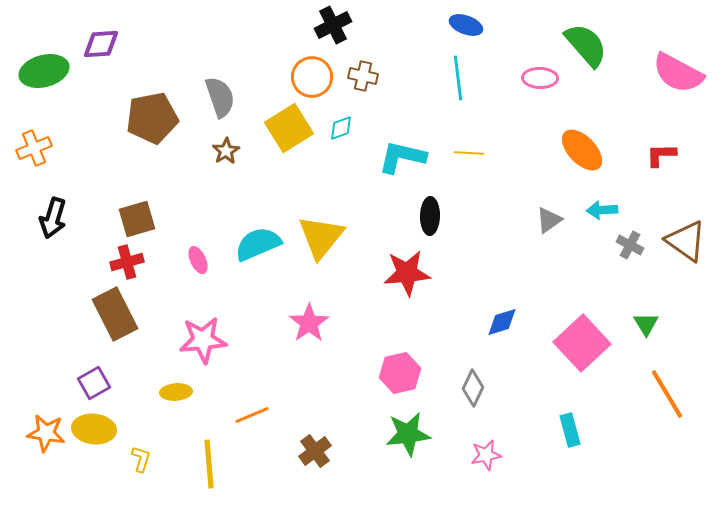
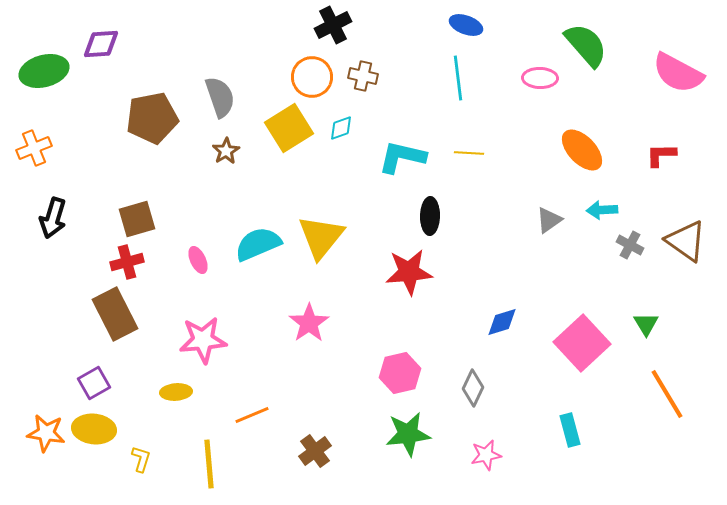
red star at (407, 273): moved 2 px right, 1 px up
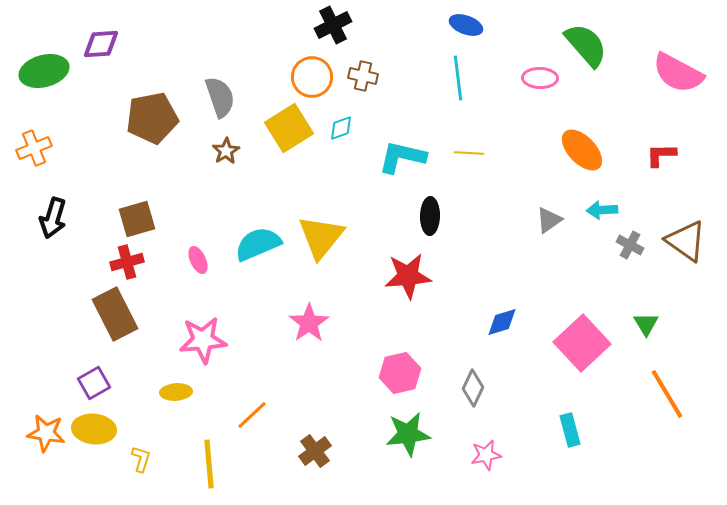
red star at (409, 272): moved 1 px left, 4 px down
orange line at (252, 415): rotated 20 degrees counterclockwise
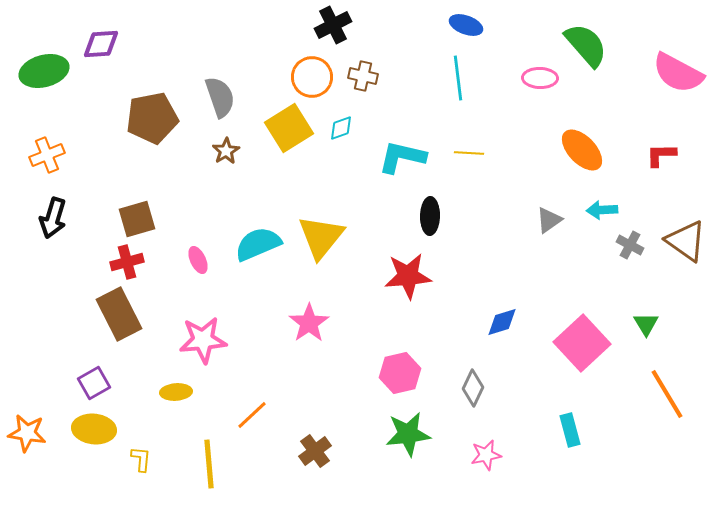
orange cross at (34, 148): moved 13 px right, 7 px down
brown rectangle at (115, 314): moved 4 px right
orange star at (46, 433): moved 19 px left
yellow L-shape at (141, 459): rotated 12 degrees counterclockwise
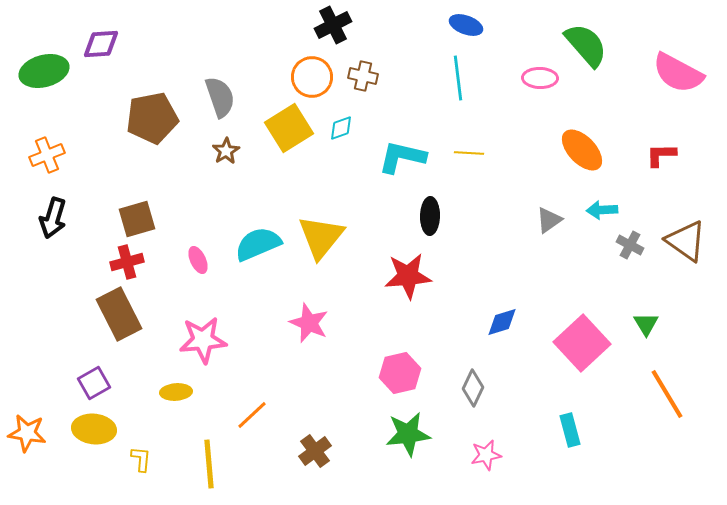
pink star at (309, 323): rotated 15 degrees counterclockwise
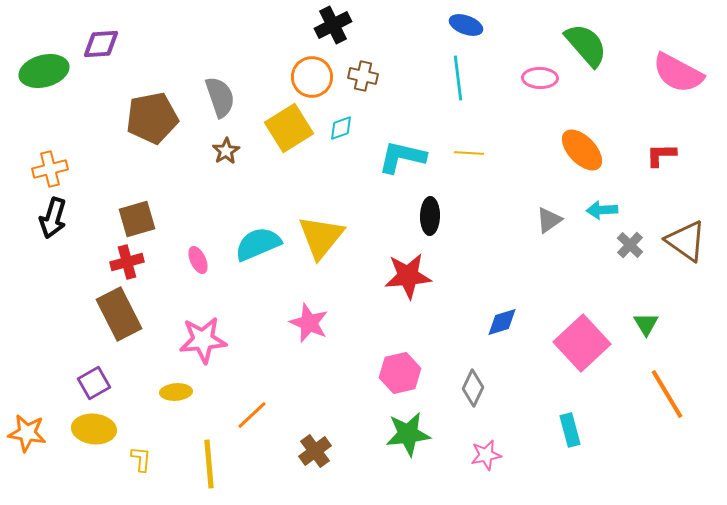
orange cross at (47, 155): moved 3 px right, 14 px down; rotated 8 degrees clockwise
gray cross at (630, 245): rotated 16 degrees clockwise
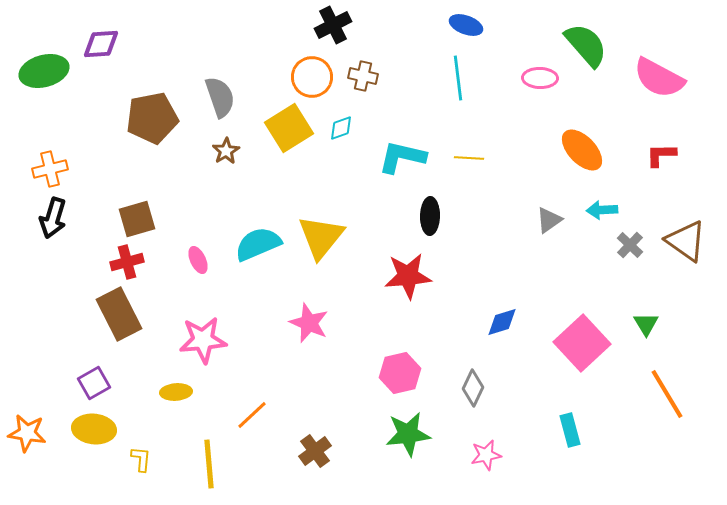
pink semicircle at (678, 73): moved 19 px left, 5 px down
yellow line at (469, 153): moved 5 px down
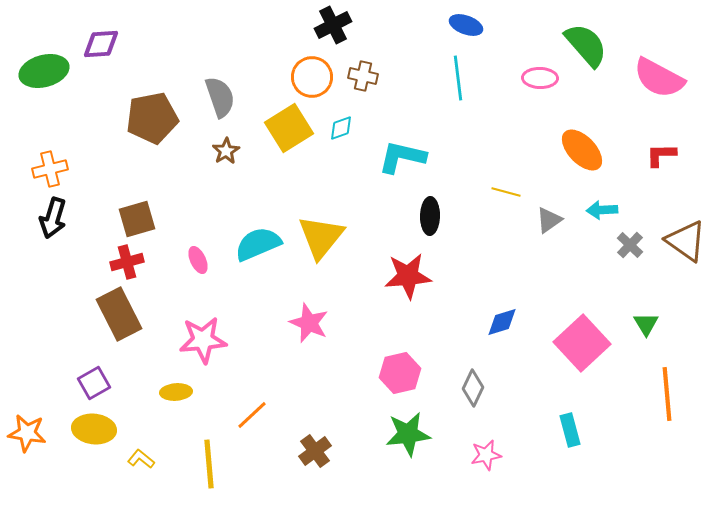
yellow line at (469, 158): moved 37 px right, 34 px down; rotated 12 degrees clockwise
orange line at (667, 394): rotated 26 degrees clockwise
yellow L-shape at (141, 459): rotated 56 degrees counterclockwise
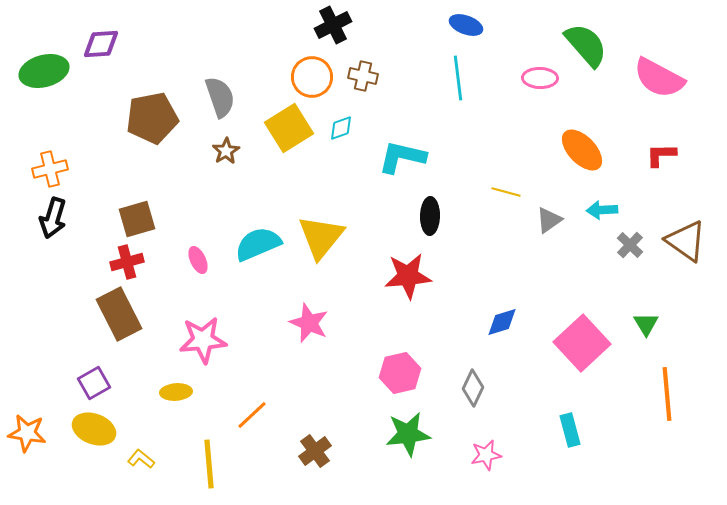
yellow ellipse at (94, 429): rotated 15 degrees clockwise
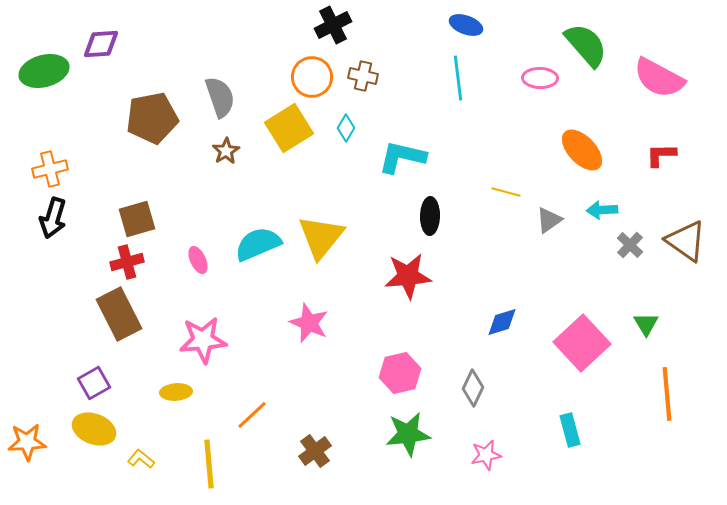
cyan diamond at (341, 128): moved 5 px right; rotated 40 degrees counterclockwise
orange star at (27, 433): moved 9 px down; rotated 12 degrees counterclockwise
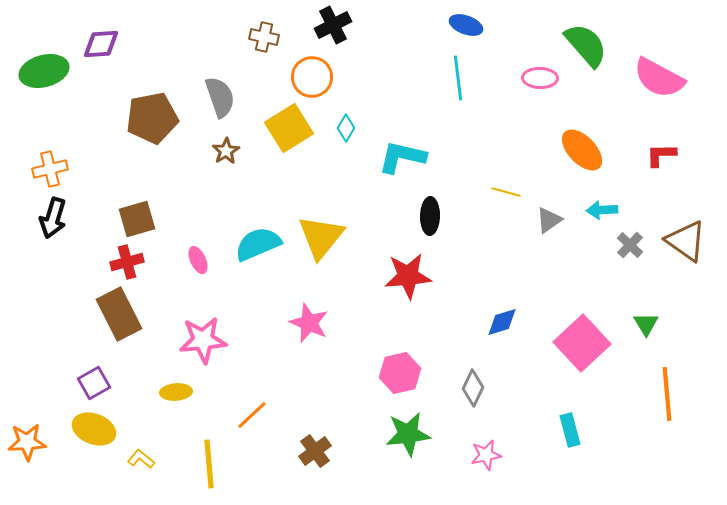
brown cross at (363, 76): moved 99 px left, 39 px up
